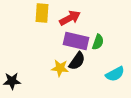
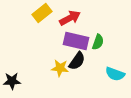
yellow rectangle: rotated 48 degrees clockwise
cyan semicircle: rotated 48 degrees clockwise
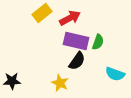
yellow star: moved 15 px down; rotated 18 degrees clockwise
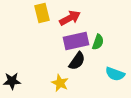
yellow rectangle: rotated 66 degrees counterclockwise
purple rectangle: rotated 25 degrees counterclockwise
